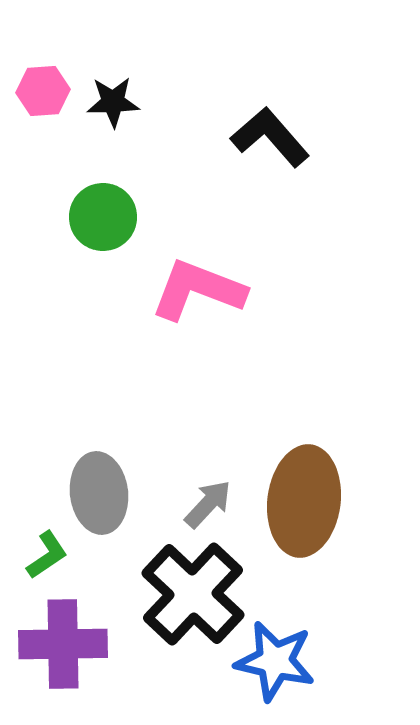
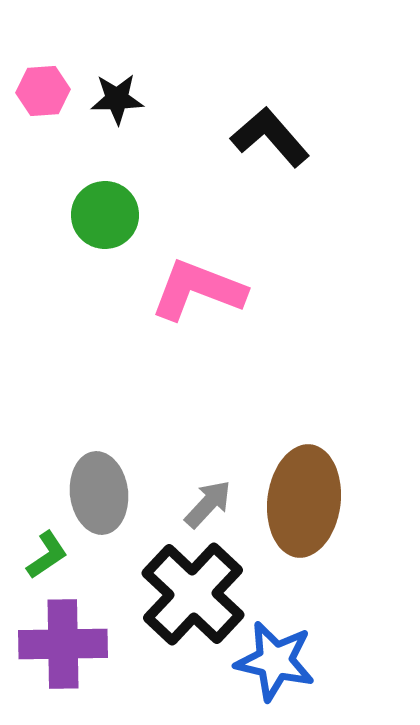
black star: moved 4 px right, 3 px up
green circle: moved 2 px right, 2 px up
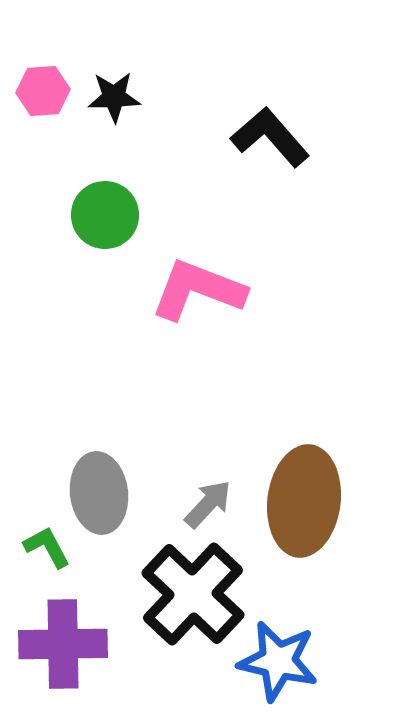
black star: moved 3 px left, 2 px up
green L-shape: moved 8 px up; rotated 84 degrees counterclockwise
blue star: moved 3 px right
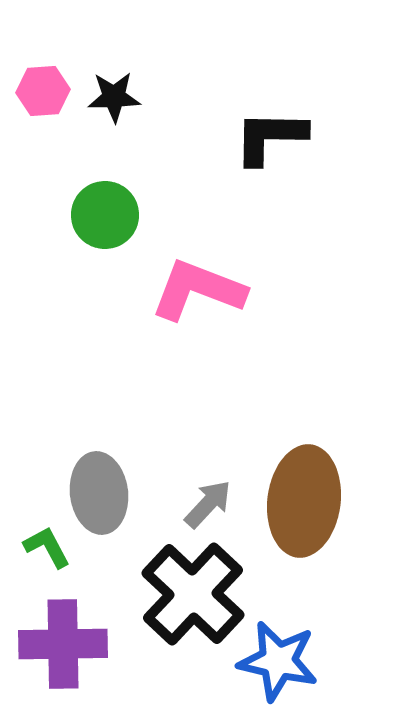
black L-shape: rotated 48 degrees counterclockwise
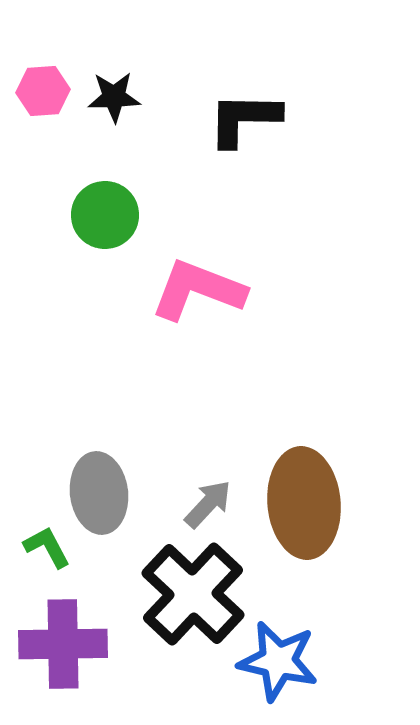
black L-shape: moved 26 px left, 18 px up
brown ellipse: moved 2 px down; rotated 12 degrees counterclockwise
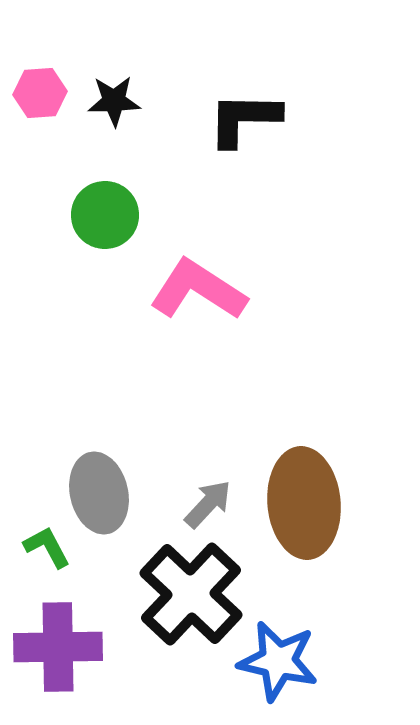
pink hexagon: moved 3 px left, 2 px down
black star: moved 4 px down
pink L-shape: rotated 12 degrees clockwise
gray ellipse: rotated 6 degrees counterclockwise
black cross: moved 2 px left
purple cross: moved 5 px left, 3 px down
